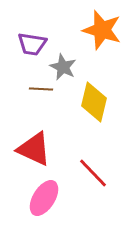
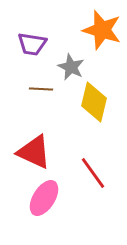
gray star: moved 8 px right
red triangle: moved 3 px down
red line: rotated 8 degrees clockwise
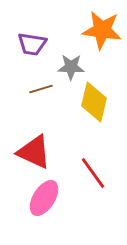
orange star: rotated 9 degrees counterclockwise
gray star: rotated 24 degrees counterclockwise
brown line: rotated 20 degrees counterclockwise
